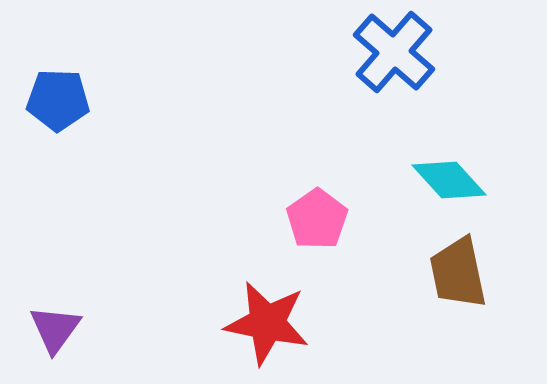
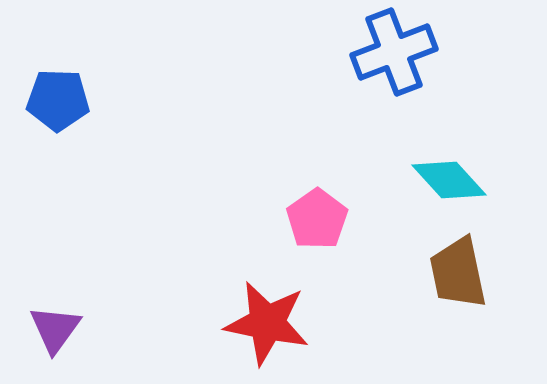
blue cross: rotated 28 degrees clockwise
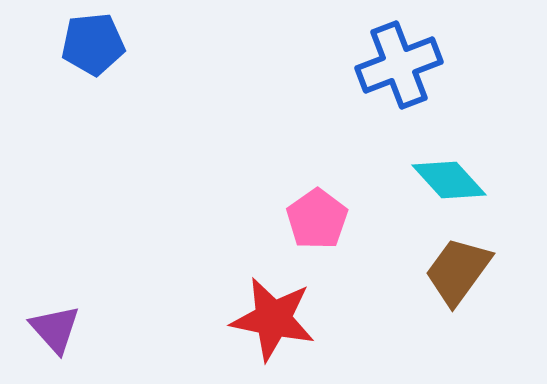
blue cross: moved 5 px right, 13 px down
blue pentagon: moved 35 px right, 56 px up; rotated 8 degrees counterclockwise
brown trapezoid: moved 2 px up; rotated 48 degrees clockwise
red star: moved 6 px right, 4 px up
purple triangle: rotated 18 degrees counterclockwise
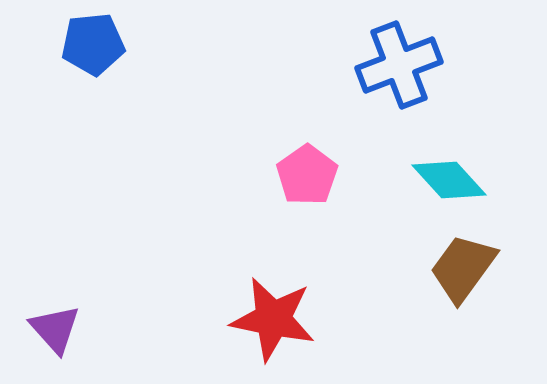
pink pentagon: moved 10 px left, 44 px up
brown trapezoid: moved 5 px right, 3 px up
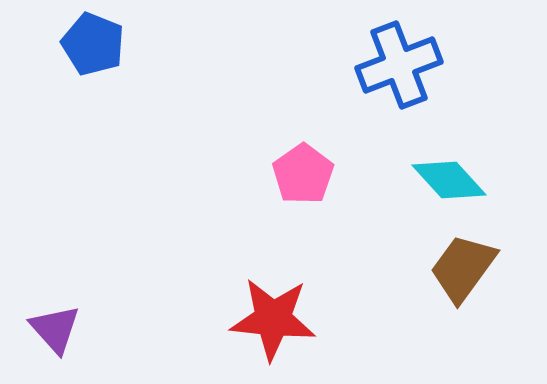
blue pentagon: rotated 28 degrees clockwise
pink pentagon: moved 4 px left, 1 px up
red star: rotated 6 degrees counterclockwise
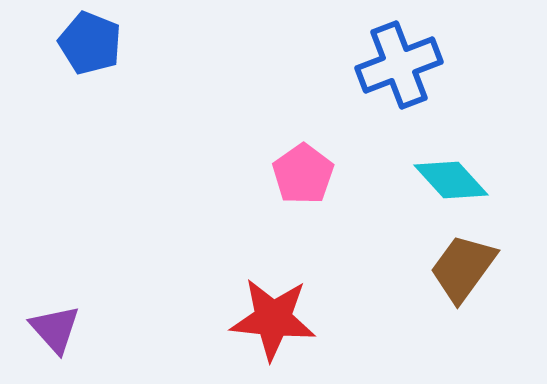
blue pentagon: moved 3 px left, 1 px up
cyan diamond: moved 2 px right
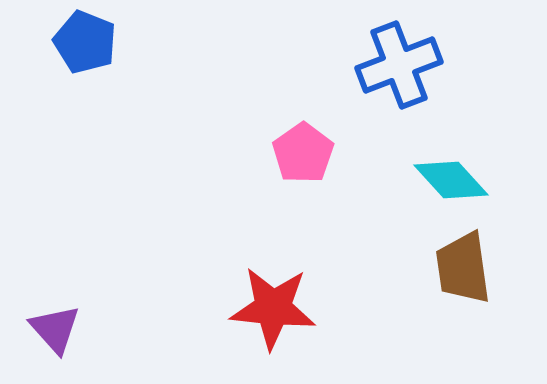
blue pentagon: moved 5 px left, 1 px up
pink pentagon: moved 21 px up
brown trapezoid: rotated 44 degrees counterclockwise
red star: moved 11 px up
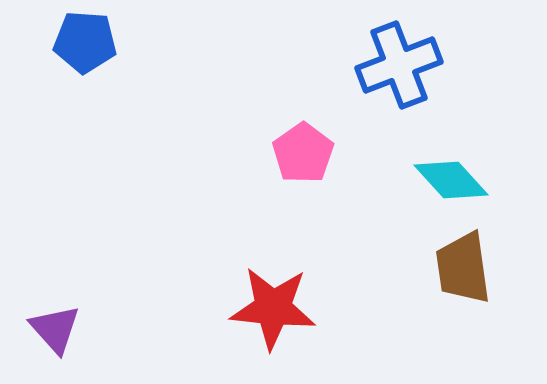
blue pentagon: rotated 18 degrees counterclockwise
